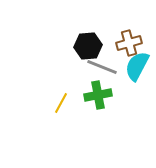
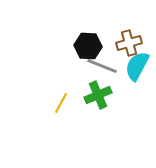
black hexagon: rotated 8 degrees clockwise
gray line: moved 1 px up
green cross: rotated 12 degrees counterclockwise
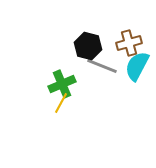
black hexagon: rotated 12 degrees clockwise
green cross: moved 36 px left, 11 px up
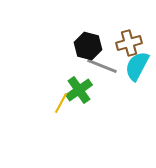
green cross: moved 17 px right, 6 px down; rotated 12 degrees counterclockwise
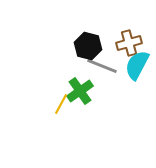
cyan semicircle: moved 1 px up
green cross: moved 1 px right, 1 px down
yellow line: moved 1 px down
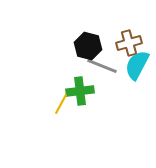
green cross: rotated 28 degrees clockwise
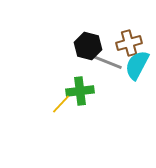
gray line: moved 5 px right, 4 px up
yellow line: rotated 15 degrees clockwise
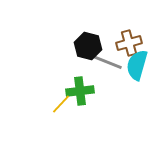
cyan semicircle: rotated 12 degrees counterclockwise
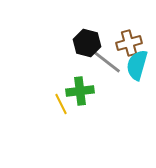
black hexagon: moved 1 px left, 3 px up
gray line: rotated 16 degrees clockwise
yellow line: rotated 70 degrees counterclockwise
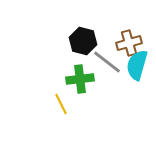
black hexagon: moved 4 px left, 2 px up
green cross: moved 12 px up
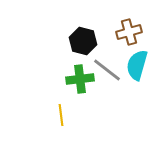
brown cross: moved 11 px up
gray line: moved 8 px down
yellow line: moved 11 px down; rotated 20 degrees clockwise
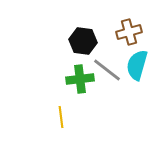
black hexagon: rotated 8 degrees counterclockwise
yellow line: moved 2 px down
